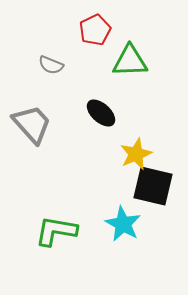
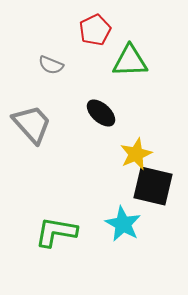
green L-shape: moved 1 px down
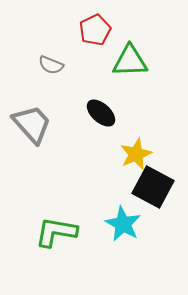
black square: moved 1 px down; rotated 15 degrees clockwise
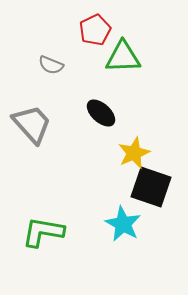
green triangle: moved 7 px left, 4 px up
yellow star: moved 2 px left, 1 px up
black square: moved 2 px left; rotated 9 degrees counterclockwise
green L-shape: moved 13 px left
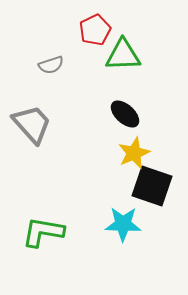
green triangle: moved 2 px up
gray semicircle: rotated 40 degrees counterclockwise
black ellipse: moved 24 px right, 1 px down
black square: moved 1 px right, 1 px up
cyan star: rotated 27 degrees counterclockwise
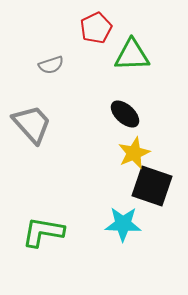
red pentagon: moved 1 px right, 2 px up
green triangle: moved 9 px right
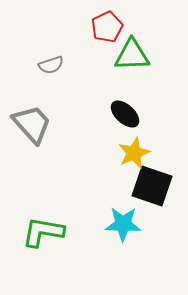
red pentagon: moved 11 px right, 1 px up
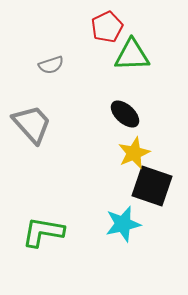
cyan star: rotated 15 degrees counterclockwise
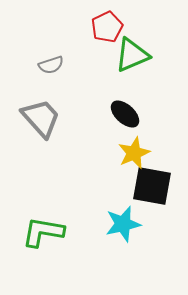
green triangle: rotated 21 degrees counterclockwise
gray trapezoid: moved 9 px right, 6 px up
black square: rotated 9 degrees counterclockwise
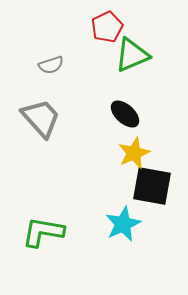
cyan star: rotated 12 degrees counterclockwise
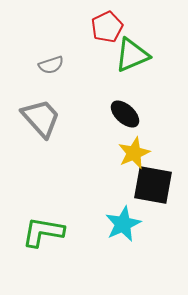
black square: moved 1 px right, 1 px up
